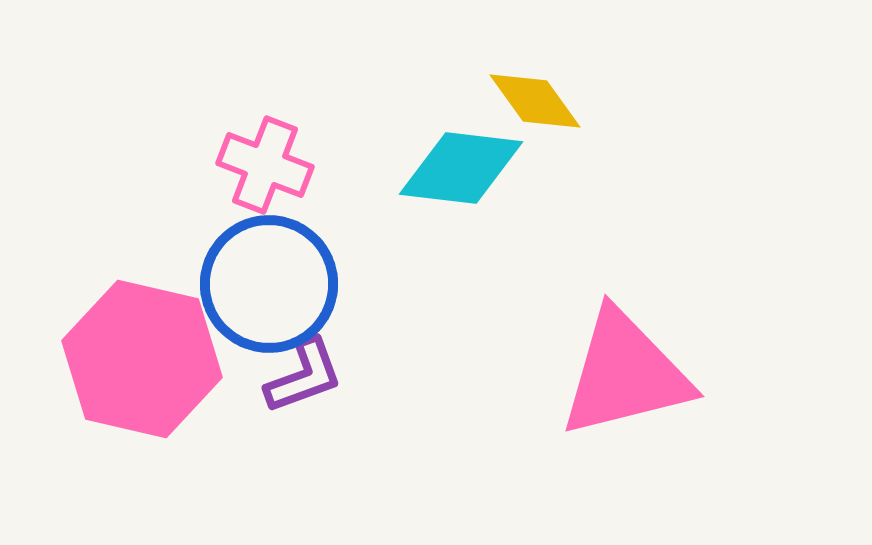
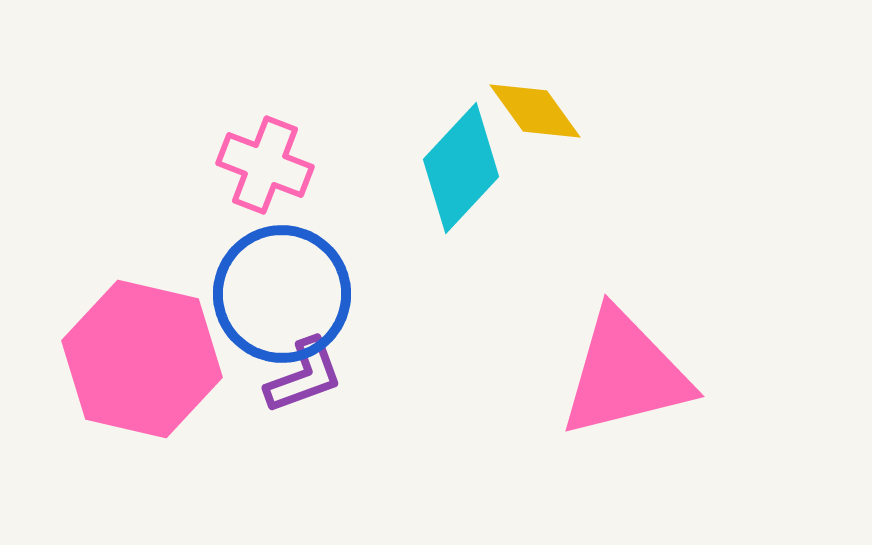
yellow diamond: moved 10 px down
cyan diamond: rotated 54 degrees counterclockwise
blue circle: moved 13 px right, 10 px down
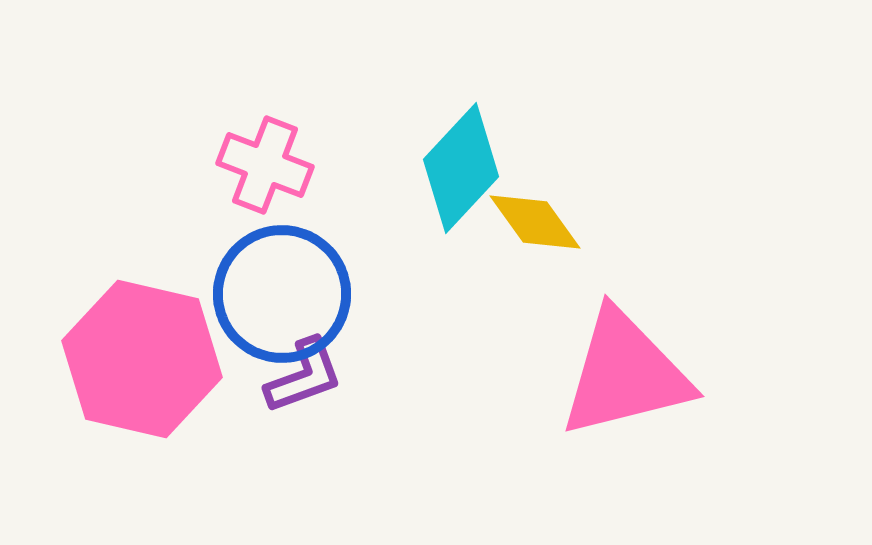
yellow diamond: moved 111 px down
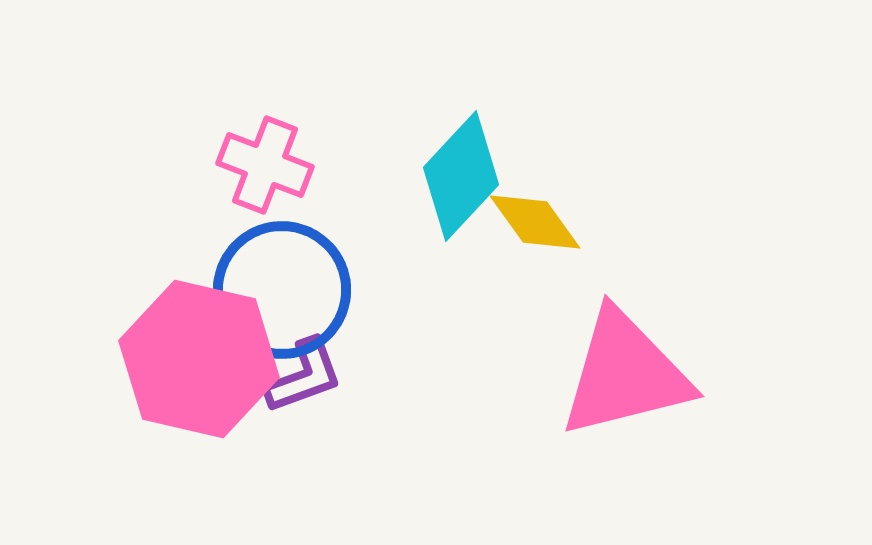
cyan diamond: moved 8 px down
blue circle: moved 4 px up
pink hexagon: moved 57 px right
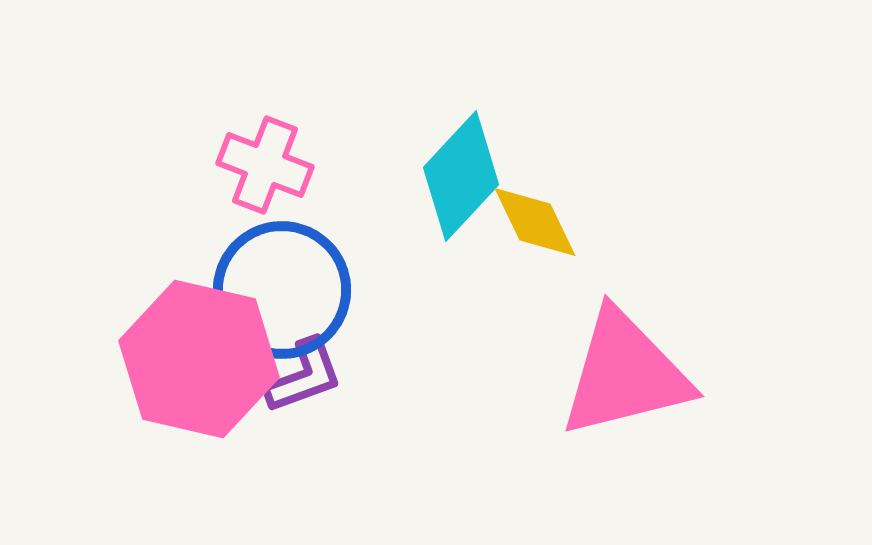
yellow diamond: rotated 10 degrees clockwise
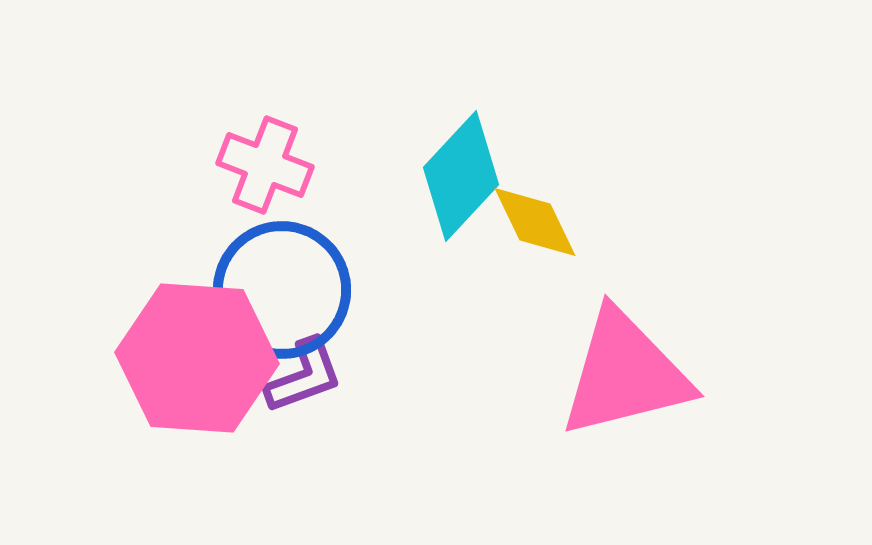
pink hexagon: moved 2 px left, 1 px up; rotated 9 degrees counterclockwise
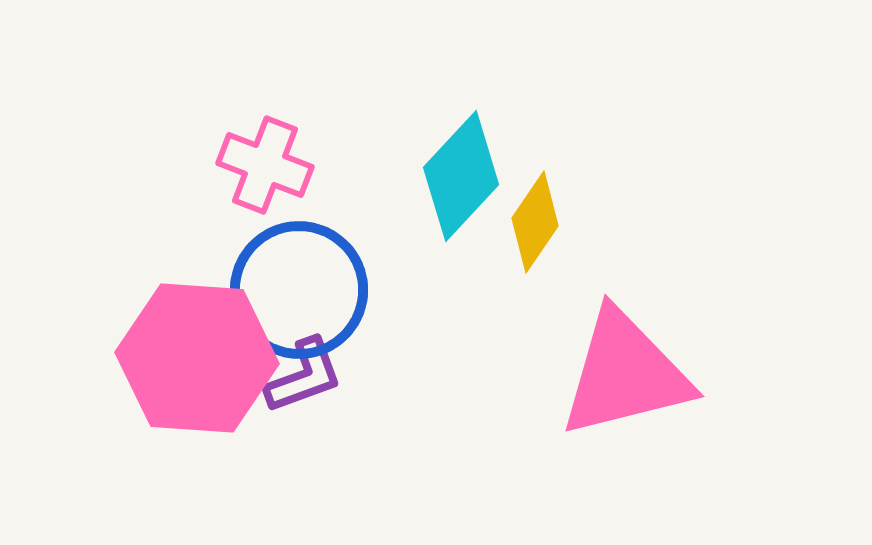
yellow diamond: rotated 60 degrees clockwise
blue circle: moved 17 px right
